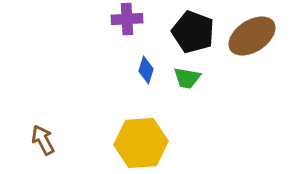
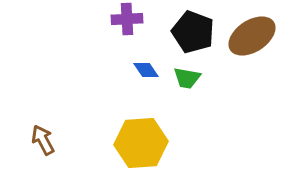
blue diamond: rotated 52 degrees counterclockwise
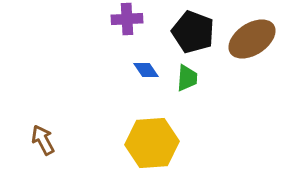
brown ellipse: moved 3 px down
green trapezoid: rotated 96 degrees counterclockwise
yellow hexagon: moved 11 px right
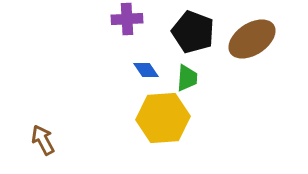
yellow hexagon: moved 11 px right, 25 px up
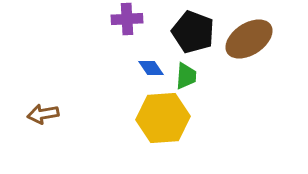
brown ellipse: moved 3 px left
blue diamond: moved 5 px right, 2 px up
green trapezoid: moved 1 px left, 2 px up
brown arrow: moved 26 px up; rotated 72 degrees counterclockwise
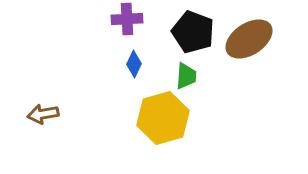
blue diamond: moved 17 px left, 4 px up; rotated 60 degrees clockwise
yellow hexagon: rotated 12 degrees counterclockwise
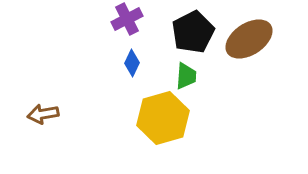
purple cross: rotated 24 degrees counterclockwise
black pentagon: rotated 24 degrees clockwise
blue diamond: moved 2 px left, 1 px up
